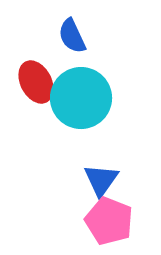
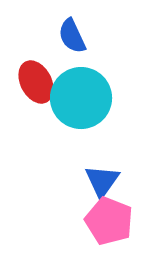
blue triangle: moved 1 px right, 1 px down
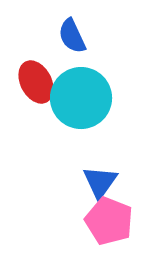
blue triangle: moved 2 px left, 1 px down
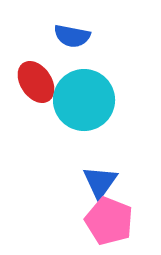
blue semicircle: rotated 54 degrees counterclockwise
red ellipse: rotated 6 degrees counterclockwise
cyan circle: moved 3 px right, 2 px down
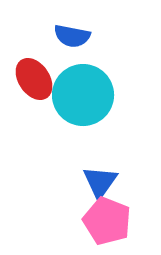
red ellipse: moved 2 px left, 3 px up
cyan circle: moved 1 px left, 5 px up
pink pentagon: moved 2 px left
